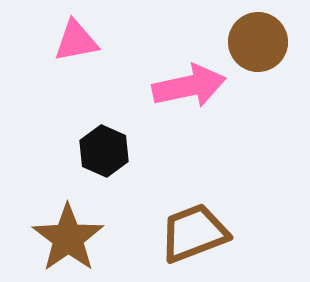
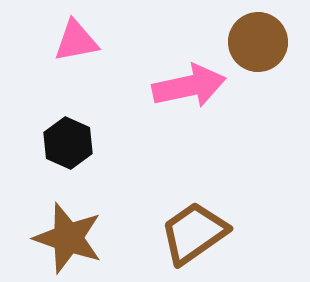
black hexagon: moved 36 px left, 8 px up
brown trapezoid: rotated 14 degrees counterclockwise
brown star: rotated 18 degrees counterclockwise
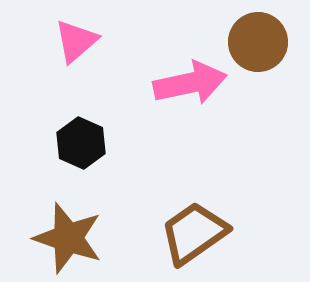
pink triangle: rotated 30 degrees counterclockwise
pink arrow: moved 1 px right, 3 px up
black hexagon: moved 13 px right
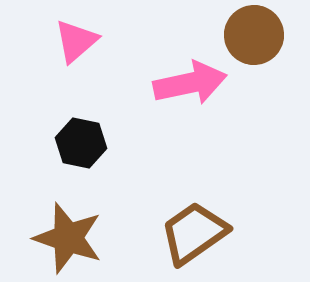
brown circle: moved 4 px left, 7 px up
black hexagon: rotated 12 degrees counterclockwise
